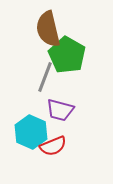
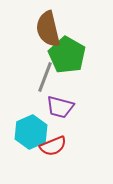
purple trapezoid: moved 3 px up
cyan hexagon: rotated 12 degrees clockwise
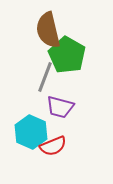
brown semicircle: moved 1 px down
cyan hexagon: rotated 12 degrees counterclockwise
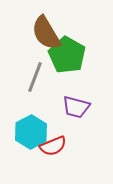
brown semicircle: moved 2 px left, 3 px down; rotated 18 degrees counterclockwise
gray line: moved 10 px left
purple trapezoid: moved 16 px right
cyan hexagon: rotated 8 degrees clockwise
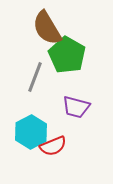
brown semicircle: moved 1 px right, 5 px up
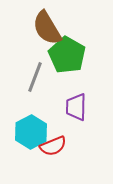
purple trapezoid: rotated 76 degrees clockwise
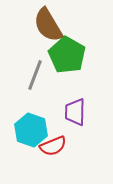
brown semicircle: moved 1 px right, 3 px up
gray line: moved 2 px up
purple trapezoid: moved 1 px left, 5 px down
cyan hexagon: moved 2 px up; rotated 12 degrees counterclockwise
